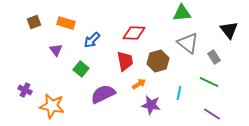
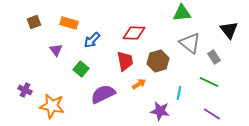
orange rectangle: moved 3 px right
gray triangle: moved 2 px right
purple star: moved 9 px right, 6 px down
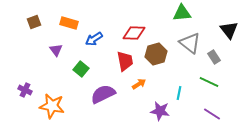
blue arrow: moved 2 px right, 1 px up; rotated 12 degrees clockwise
brown hexagon: moved 2 px left, 7 px up
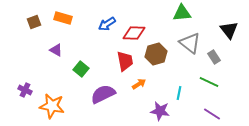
orange rectangle: moved 6 px left, 5 px up
blue arrow: moved 13 px right, 15 px up
purple triangle: rotated 24 degrees counterclockwise
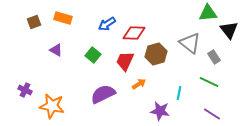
green triangle: moved 26 px right
red trapezoid: rotated 145 degrees counterclockwise
green square: moved 12 px right, 14 px up
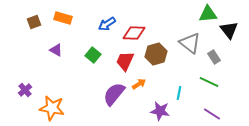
green triangle: moved 1 px down
purple cross: rotated 24 degrees clockwise
purple semicircle: moved 11 px right; rotated 25 degrees counterclockwise
orange star: moved 2 px down
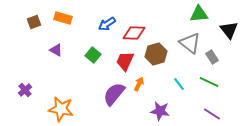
green triangle: moved 9 px left
gray rectangle: moved 2 px left
orange arrow: rotated 32 degrees counterclockwise
cyan line: moved 9 px up; rotated 48 degrees counterclockwise
orange star: moved 9 px right, 1 px down
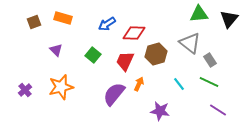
black triangle: moved 11 px up; rotated 18 degrees clockwise
purple triangle: rotated 16 degrees clockwise
gray rectangle: moved 2 px left, 3 px down
orange star: moved 22 px up; rotated 25 degrees counterclockwise
purple line: moved 6 px right, 4 px up
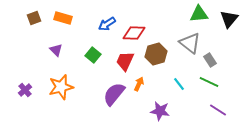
brown square: moved 4 px up
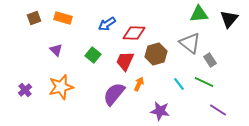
green line: moved 5 px left
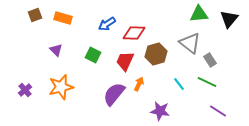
brown square: moved 1 px right, 3 px up
green square: rotated 14 degrees counterclockwise
green line: moved 3 px right
purple line: moved 1 px down
